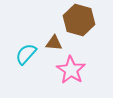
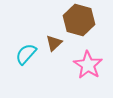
brown triangle: rotated 48 degrees counterclockwise
pink star: moved 17 px right, 5 px up
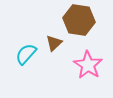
brown hexagon: rotated 8 degrees counterclockwise
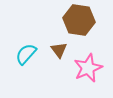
brown triangle: moved 5 px right, 7 px down; rotated 24 degrees counterclockwise
pink star: moved 3 px down; rotated 16 degrees clockwise
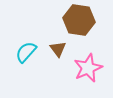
brown triangle: moved 1 px left, 1 px up
cyan semicircle: moved 2 px up
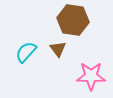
brown hexagon: moved 6 px left
pink star: moved 3 px right, 8 px down; rotated 24 degrees clockwise
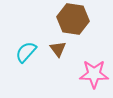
brown hexagon: moved 1 px up
pink star: moved 3 px right, 2 px up
